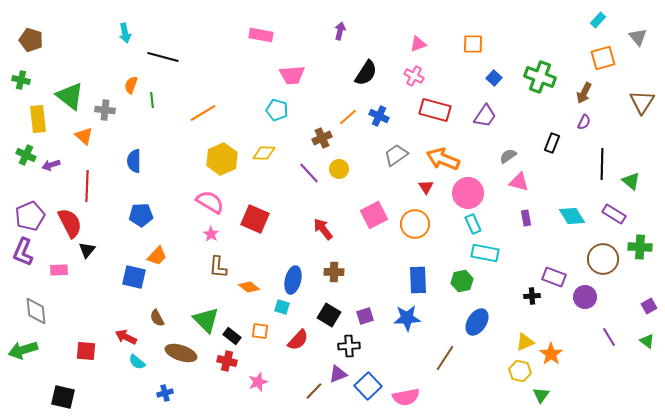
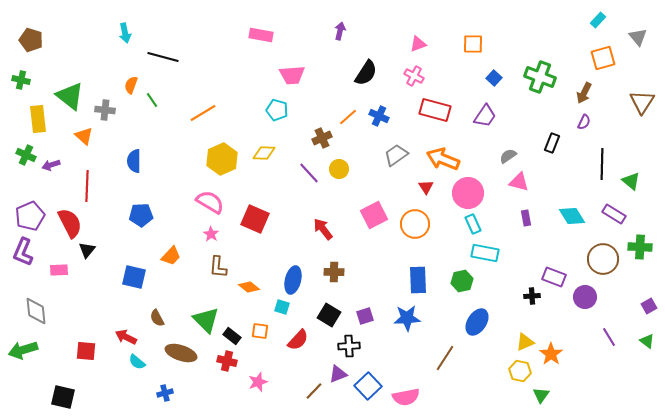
green line at (152, 100): rotated 28 degrees counterclockwise
orange trapezoid at (157, 256): moved 14 px right
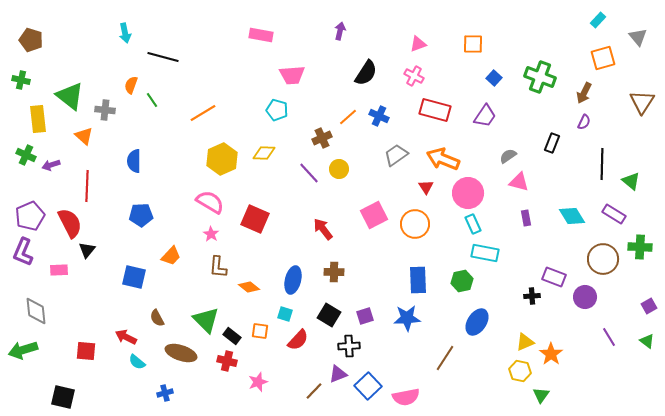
cyan square at (282, 307): moved 3 px right, 7 px down
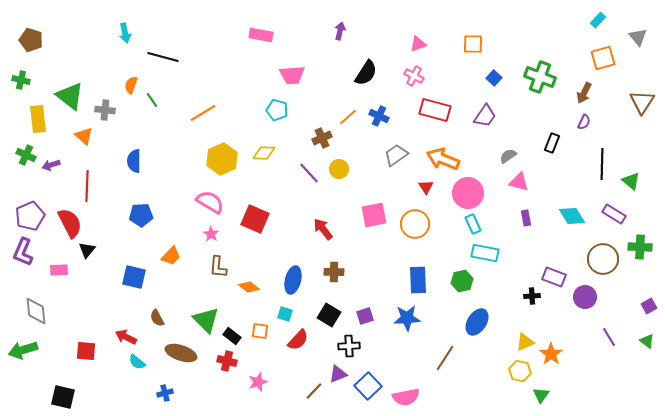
pink square at (374, 215): rotated 16 degrees clockwise
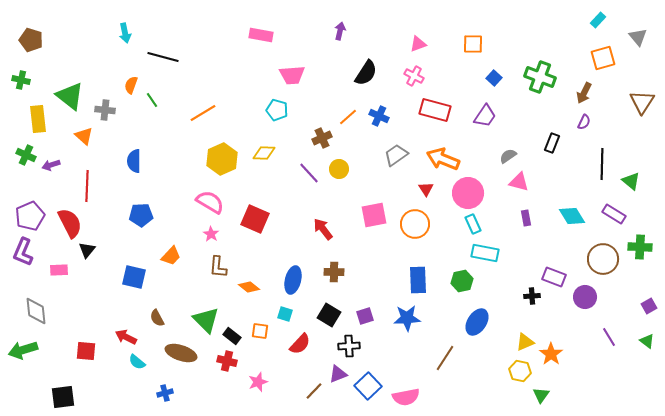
red triangle at (426, 187): moved 2 px down
red semicircle at (298, 340): moved 2 px right, 4 px down
black square at (63, 397): rotated 20 degrees counterclockwise
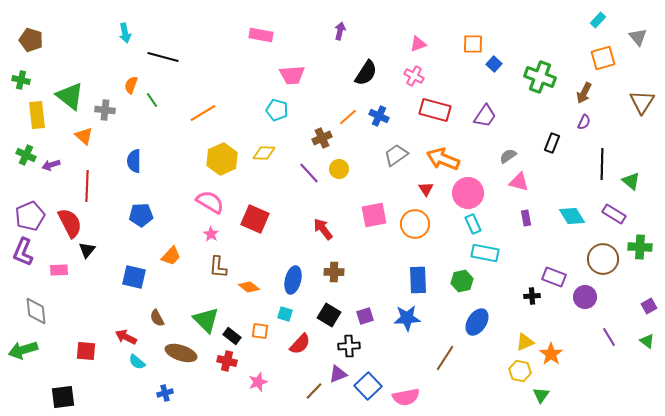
blue square at (494, 78): moved 14 px up
yellow rectangle at (38, 119): moved 1 px left, 4 px up
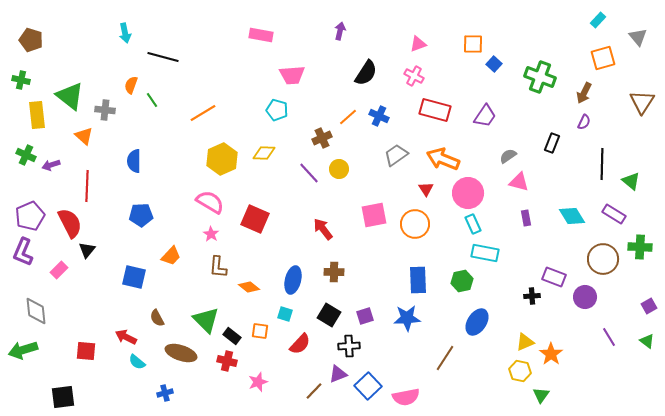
pink rectangle at (59, 270): rotated 42 degrees counterclockwise
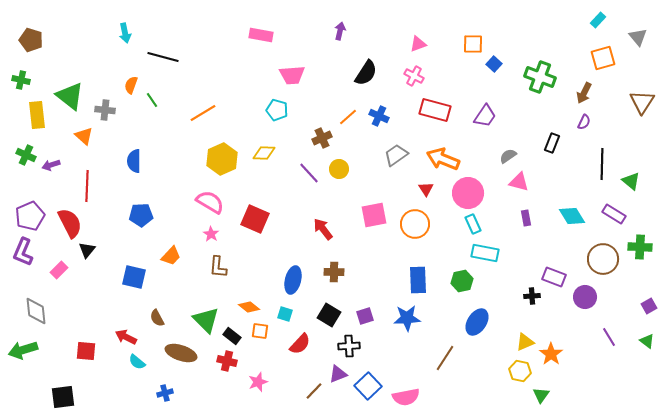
orange diamond at (249, 287): moved 20 px down
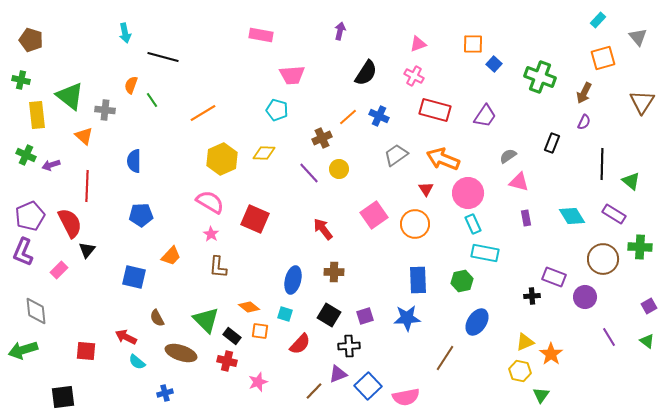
pink square at (374, 215): rotated 24 degrees counterclockwise
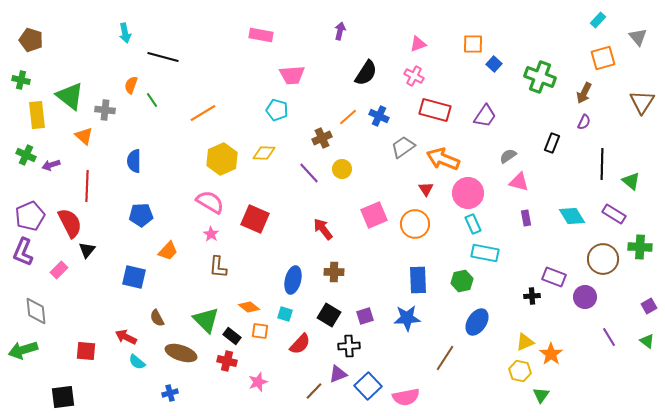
gray trapezoid at (396, 155): moved 7 px right, 8 px up
yellow circle at (339, 169): moved 3 px right
pink square at (374, 215): rotated 12 degrees clockwise
orange trapezoid at (171, 256): moved 3 px left, 5 px up
blue cross at (165, 393): moved 5 px right
